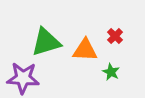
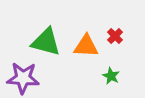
green triangle: rotated 32 degrees clockwise
orange triangle: moved 1 px right, 4 px up
green star: moved 4 px down
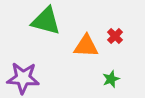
green triangle: moved 21 px up
green star: moved 3 px down; rotated 24 degrees clockwise
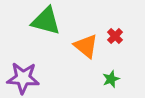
orange triangle: rotated 36 degrees clockwise
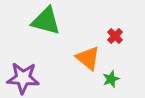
orange triangle: moved 2 px right, 12 px down
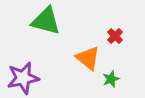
purple star: rotated 16 degrees counterclockwise
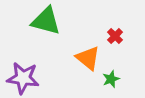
purple star: rotated 20 degrees clockwise
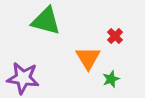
orange triangle: rotated 20 degrees clockwise
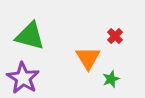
green triangle: moved 16 px left, 15 px down
purple star: rotated 24 degrees clockwise
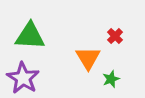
green triangle: rotated 12 degrees counterclockwise
